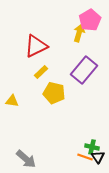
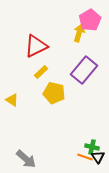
yellow triangle: moved 1 px up; rotated 24 degrees clockwise
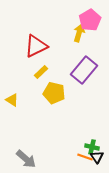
black triangle: moved 1 px left
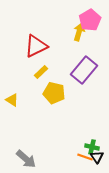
yellow arrow: moved 1 px up
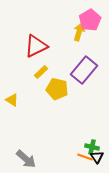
yellow pentagon: moved 3 px right, 4 px up
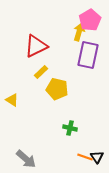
purple rectangle: moved 4 px right, 15 px up; rotated 28 degrees counterclockwise
green cross: moved 22 px left, 19 px up
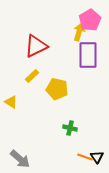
purple rectangle: rotated 12 degrees counterclockwise
yellow rectangle: moved 9 px left, 4 px down
yellow triangle: moved 1 px left, 2 px down
gray arrow: moved 6 px left
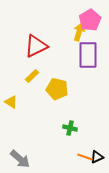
black triangle: rotated 40 degrees clockwise
